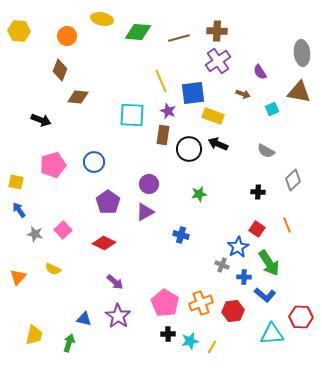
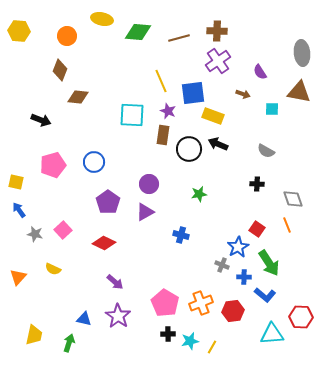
cyan square at (272, 109): rotated 24 degrees clockwise
gray diamond at (293, 180): moved 19 px down; rotated 65 degrees counterclockwise
black cross at (258, 192): moved 1 px left, 8 px up
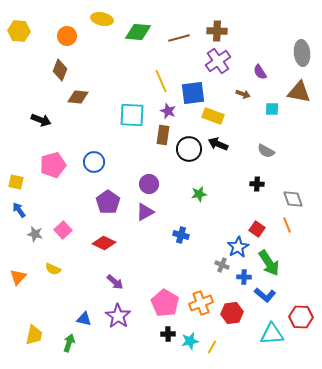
red hexagon at (233, 311): moved 1 px left, 2 px down
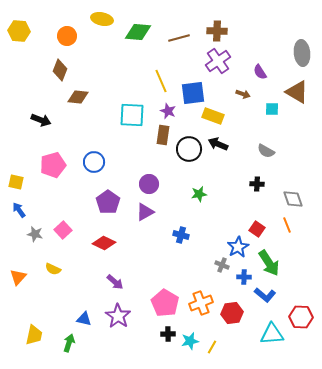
brown triangle at (299, 92): moved 2 px left; rotated 20 degrees clockwise
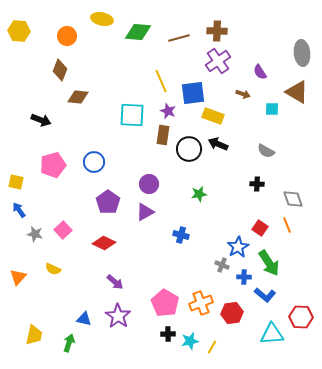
red square at (257, 229): moved 3 px right, 1 px up
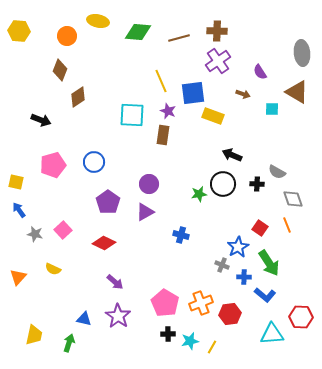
yellow ellipse at (102, 19): moved 4 px left, 2 px down
brown diamond at (78, 97): rotated 40 degrees counterclockwise
black arrow at (218, 144): moved 14 px right, 11 px down
black circle at (189, 149): moved 34 px right, 35 px down
gray semicircle at (266, 151): moved 11 px right, 21 px down
red hexagon at (232, 313): moved 2 px left, 1 px down
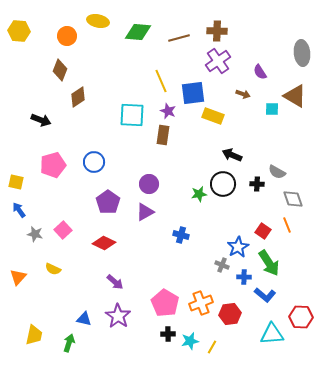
brown triangle at (297, 92): moved 2 px left, 4 px down
red square at (260, 228): moved 3 px right, 3 px down
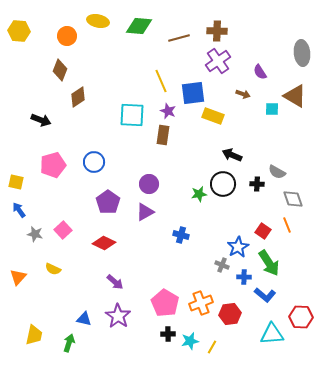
green diamond at (138, 32): moved 1 px right, 6 px up
